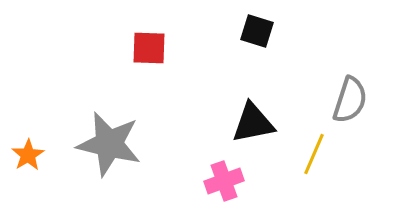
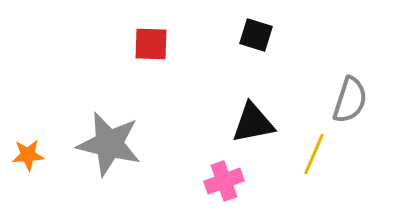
black square: moved 1 px left, 4 px down
red square: moved 2 px right, 4 px up
orange star: rotated 28 degrees clockwise
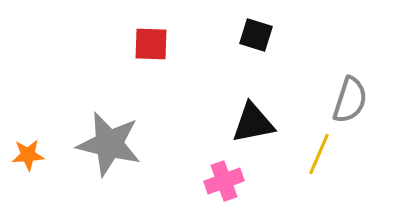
yellow line: moved 5 px right
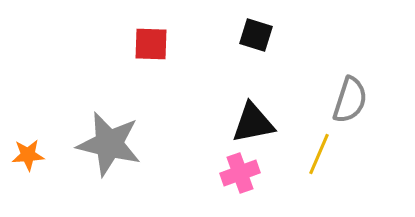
pink cross: moved 16 px right, 8 px up
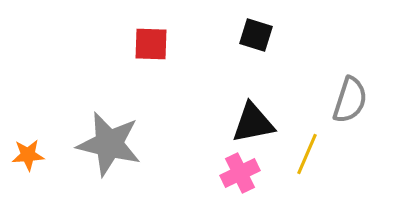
yellow line: moved 12 px left
pink cross: rotated 6 degrees counterclockwise
